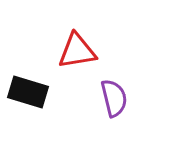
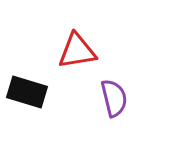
black rectangle: moved 1 px left
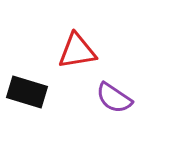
purple semicircle: rotated 138 degrees clockwise
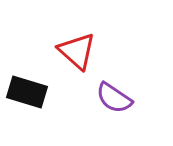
red triangle: rotated 51 degrees clockwise
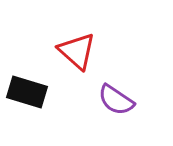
purple semicircle: moved 2 px right, 2 px down
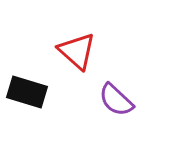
purple semicircle: rotated 9 degrees clockwise
